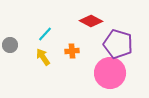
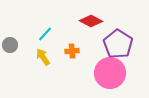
purple pentagon: rotated 16 degrees clockwise
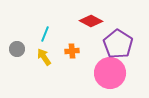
cyan line: rotated 21 degrees counterclockwise
gray circle: moved 7 px right, 4 px down
yellow arrow: moved 1 px right
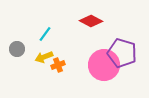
cyan line: rotated 14 degrees clockwise
purple pentagon: moved 4 px right, 9 px down; rotated 16 degrees counterclockwise
orange cross: moved 14 px left, 14 px down; rotated 16 degrees counterclockwise
yellow arrow: rotated 78 degrees counterclockwise
pink circle: moved 6 px left, 8 px up
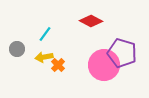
yellow arrow: rotated 12 degrees clockwise
orange cross: rotated 24 degrees counterclockwise
